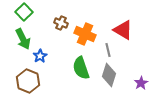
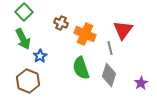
red triangle: rotated 35 degrees clockwise
gray line: moved 2 px right, 2 px up
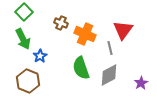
gray diamond: rotated 45 degrees clockwise
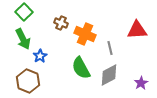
red triangle: moved 14 px right; rotated 50 degrees clockwise
green semicircle: rotated 10 degrees counterclockwise
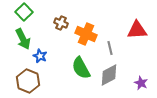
orange cross: moved 1 px right
blue star: rotated 16 degrees counterclockwise
purple star: rotated 16 degrees counterclockwise
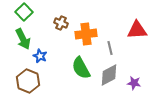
orange cross: rotated 30 degrees counterclockwise
purple star: moved 7 px left; rotated 16 degrees counterclockwise
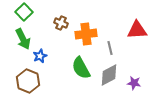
blue star: rotated 24 degrees clockwise
